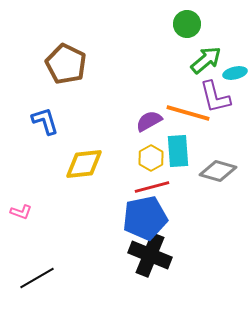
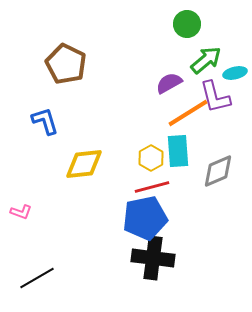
orange line: rotated 48 degrees counterclockwise
purple semicircle: moved 20 px right, 38 px up
gray diamond: rotated 39 degrees counterclockwise
black cross: moved 3 px right, 3 px down; rotated 15 degrees counterclockwise
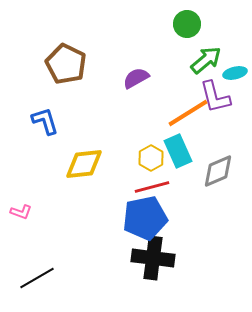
purple semicircle: moved 33 px left, 5 px up
cyan rectangle: rotated 20 degrees counterclockwise
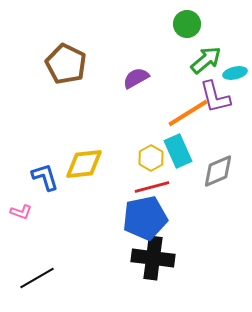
blue L-shape: moved 56 px down
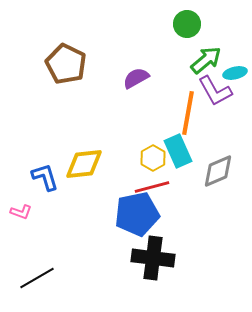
purple L-shape: moved 6 px up; rotated 15 degrees counterclockwise
orange line: rotated 48 degrees counterclockwise
yellow hexagon: moved 2 px right
blue pentagon: moved 8 px left, 4 px up
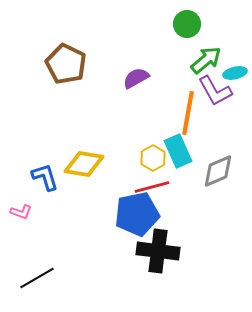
yellow diamond: rotated 15 degrees clockwise
black cross: moved 5 px right, 7 px up
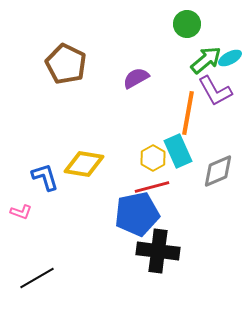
cyan ellipse: moved 5 px left, 15 px up; rotated 15 degrees counterclockwise
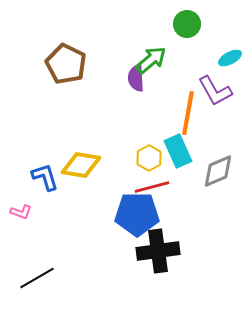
green arrow: moved 55 px left
purple semicircle: rotated 64 degrees counterclockwise
yellow hexagon: moved 4 px left
yellow diamond: moved 3 px left, 1 px down
blue pentagon: rotated 12 degrees clockwise
black cross: rotated 15 degrees counterclockwise
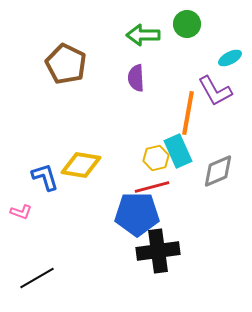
green arrow: moved 8 px left, 25 px up; rotated 140 degrees counterclockwise
yellow hexagon: moved 7 px right; rotated 15 degrees clockwise
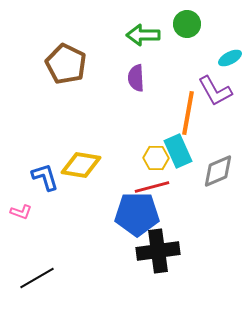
yellow hexagon: rotated 15 degrees clockwise
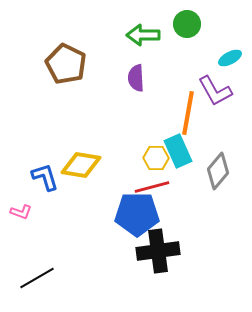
gray diamond: rotated 27 degrees counterclockwise
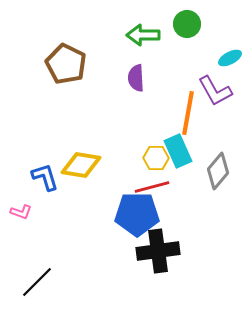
black line: moved 4 px down; rotated 15 degrees counterclockwise
